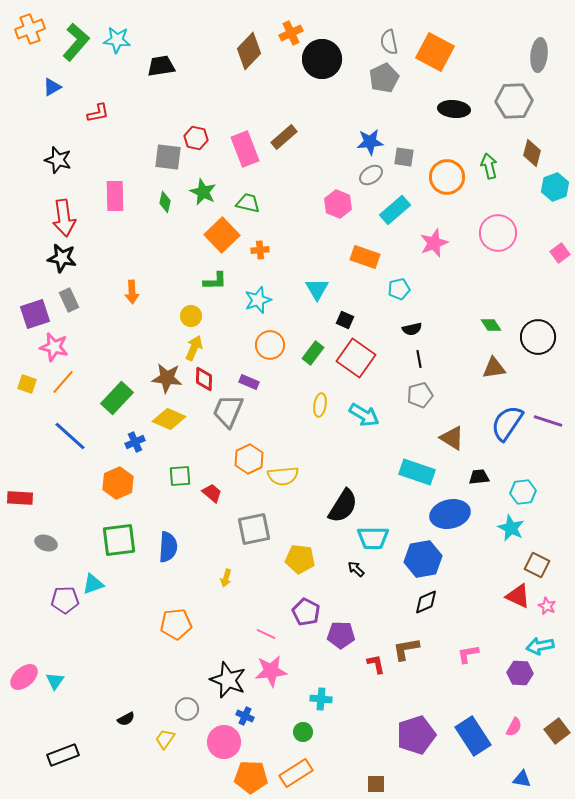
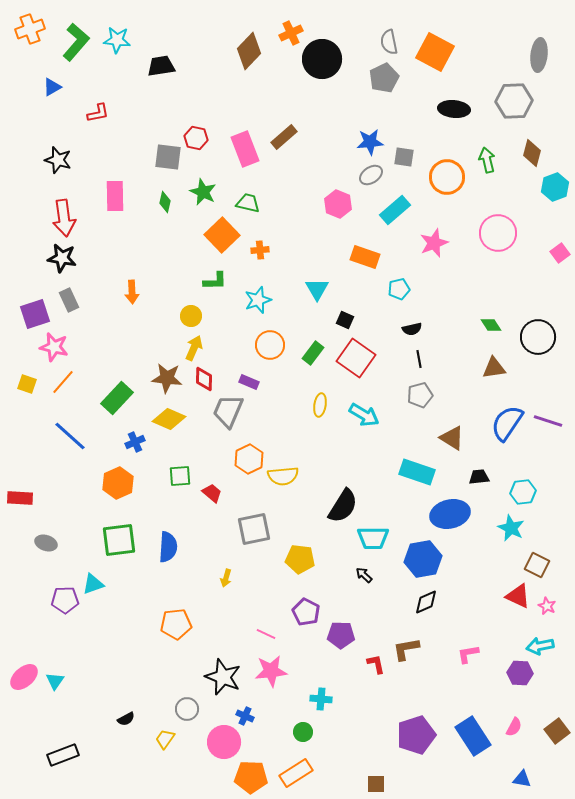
green arrow at (489, 166): moved 2 px left, 6 px up
black arrow at (356, 569): moved 8 px right, 6 px down
black star at (228, 680): moved 5 px left, 3 px up
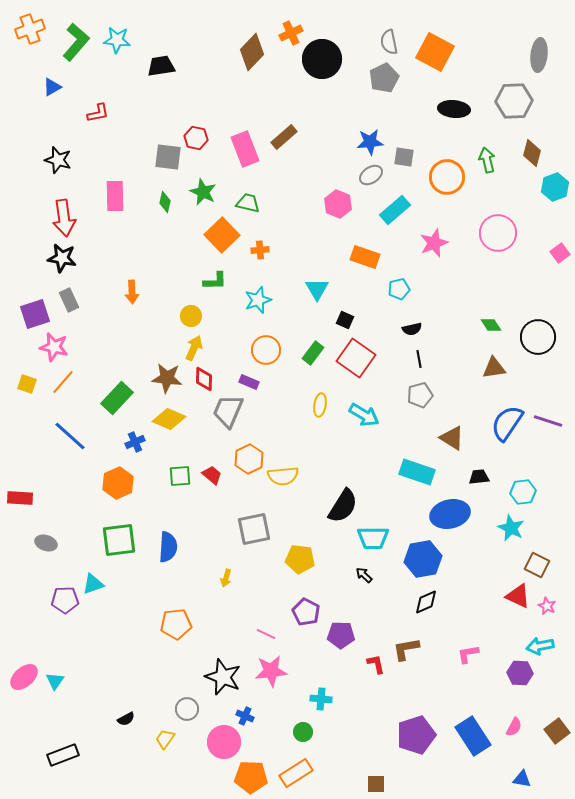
brown diamond at (249, 51): moved 3 px right, 1 px down
orange circle at (270, 345): moved 4 px left, 5 px down
red trapezoid at (212, 493): moved 18 px up
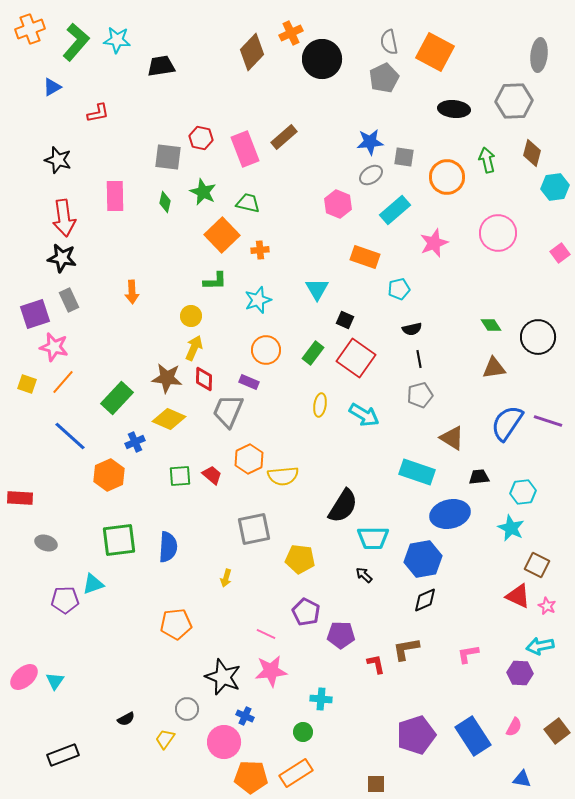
red hexagon at (196, 138): moved 5 px right
cyan hexagon at (555, 187): rotated 12 degrees clockwise
orange hexagon at (118, 483): moved 9 px left, 8 px up
black diamond at (426, 602): moved 1 px left, 2 px up
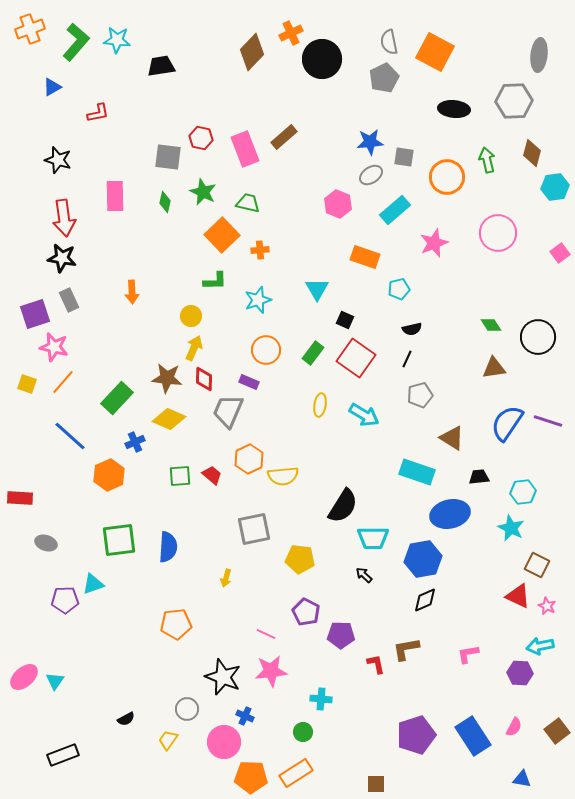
black line at (419, 359): moved 12 px left; rotated 36 degrees clockwise
yellow trapezoid at (165, 739): moved 3 px right, 1 px down
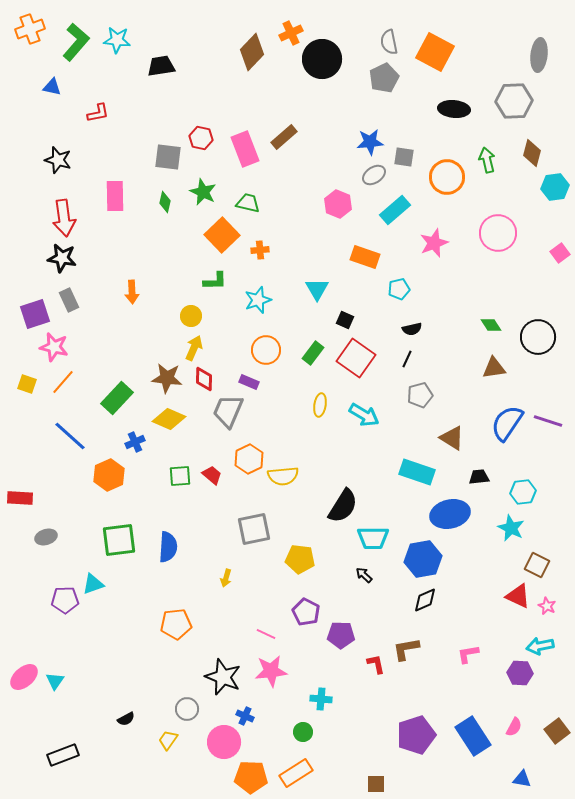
blue triangle at (52, 87): rotated 42 degrees clockwise
gray ellipse at (371, 175): moved 3 px right
gray ellipse at (46, 543): moved 6 px up; rotated 35 degrees counterclockwise
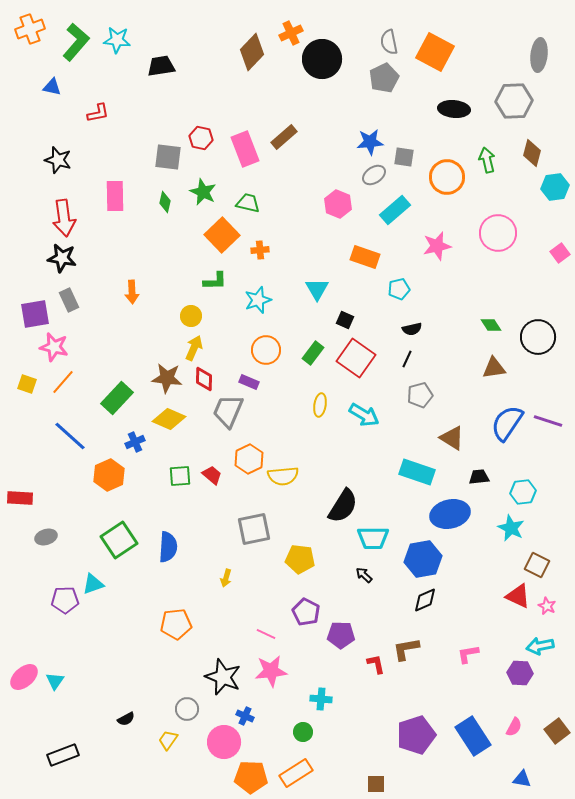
pink star at (434, 243): moved 3 px right, 3 px down; rotated 8 degrees clockwise
purple square at (35, 314): rotated 8 degrees clockwise
green square at (119, 540): rotated 27 degrees counterclockwise
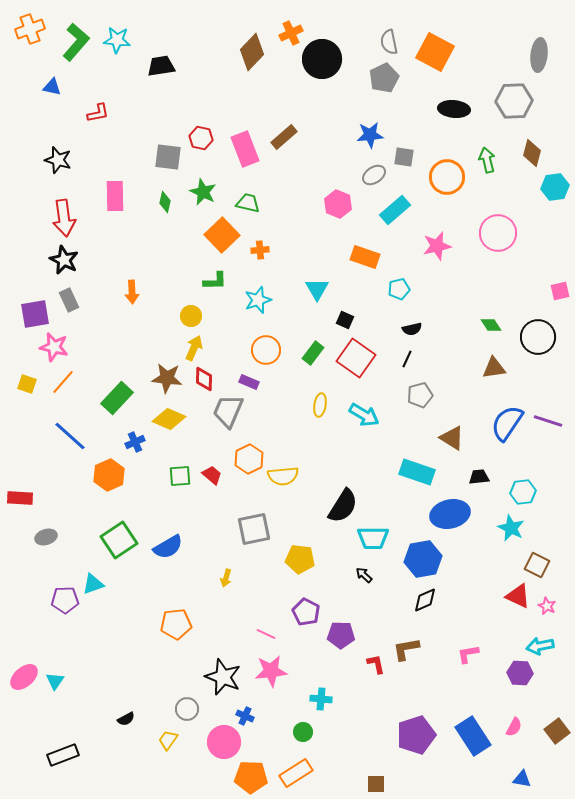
blue star at (370, 142): moved 7 px up
pink square at (560, 253): moved 38 px down; rotated 24 degrees clockwise
black star at (62, 258): moved 2 px right, 2 px down; rotated 16 degrees clockwise
blue semicircle at (168, 547): rotated 56 degrees clockwise
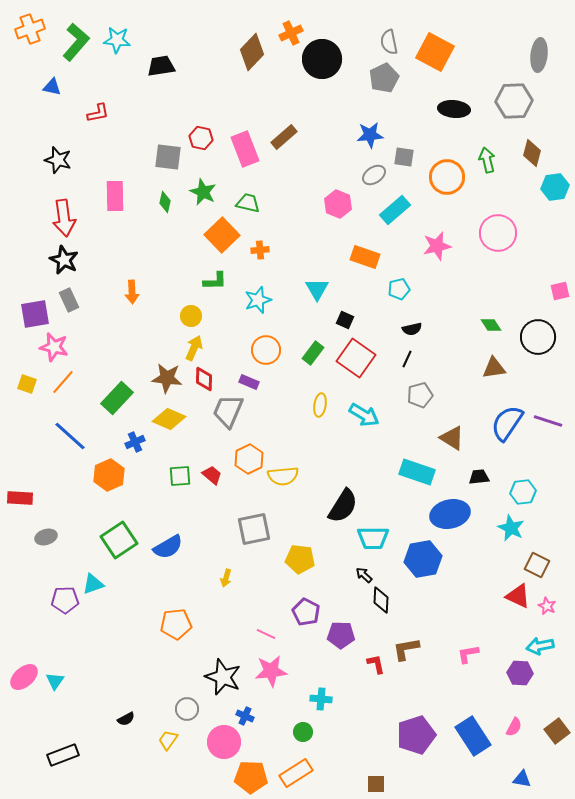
black diamond at (425, 600): moved 44 px left; rotated 64 degrees counterclockwise
